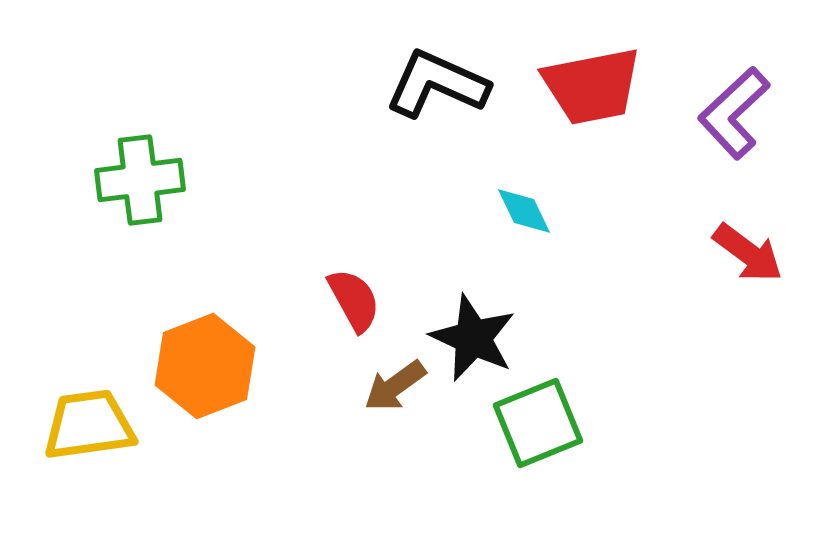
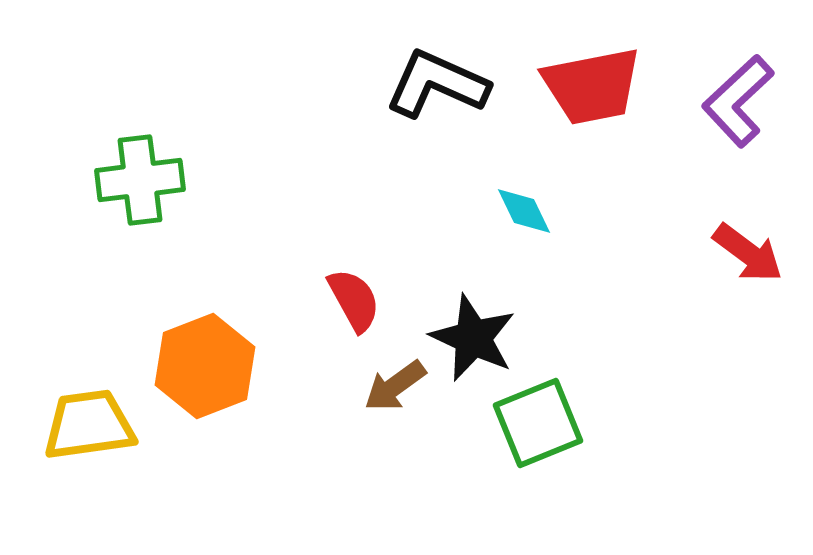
purple L-shape: moved 4 px right, 12 px up
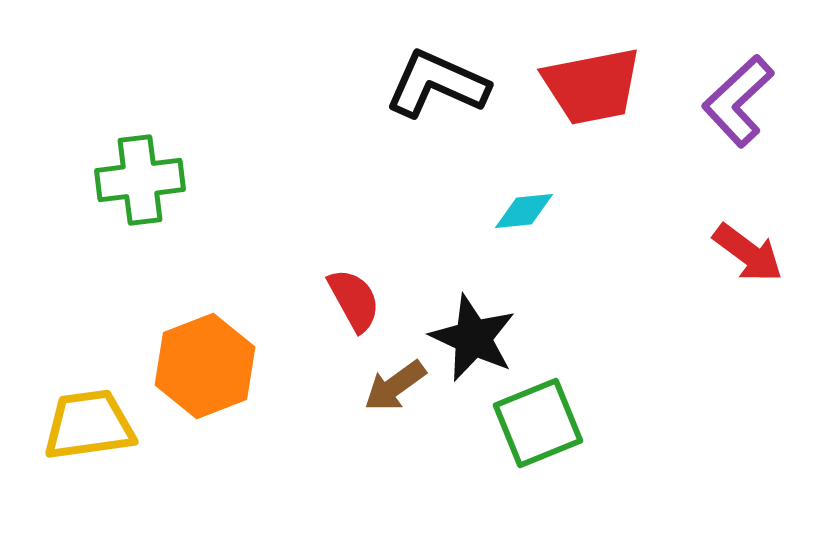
cyan diamond: rotated 70 degrees counterclockwise
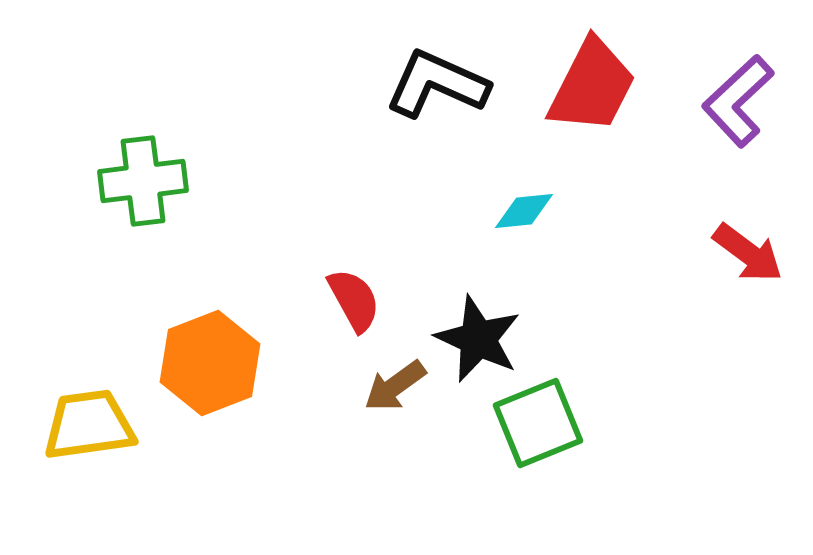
red trapezoid: rotated 52 degrees counterclockwise
green cross: moved 3 px right, 1 px down
black star: moved 5 px right, 1 px down
orange hexagon: moved 5 px right, 3 px up
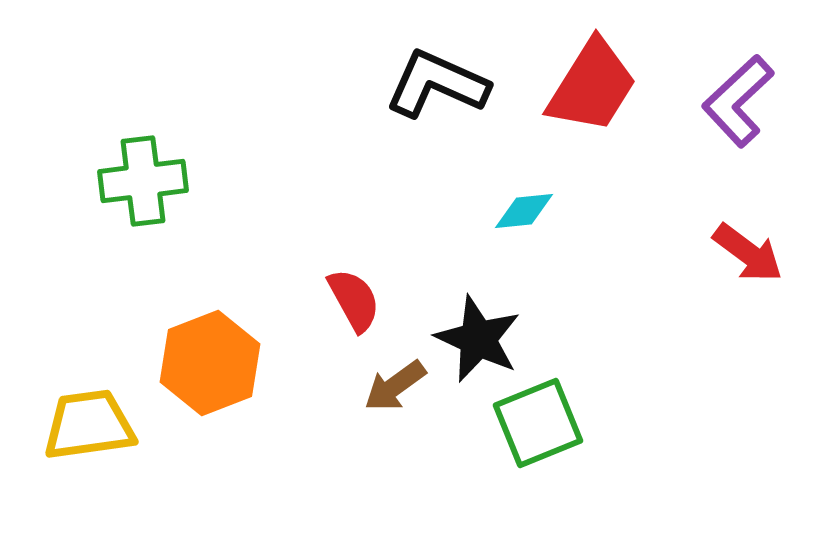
red trapezoid: rotated 5 degrees clockwise
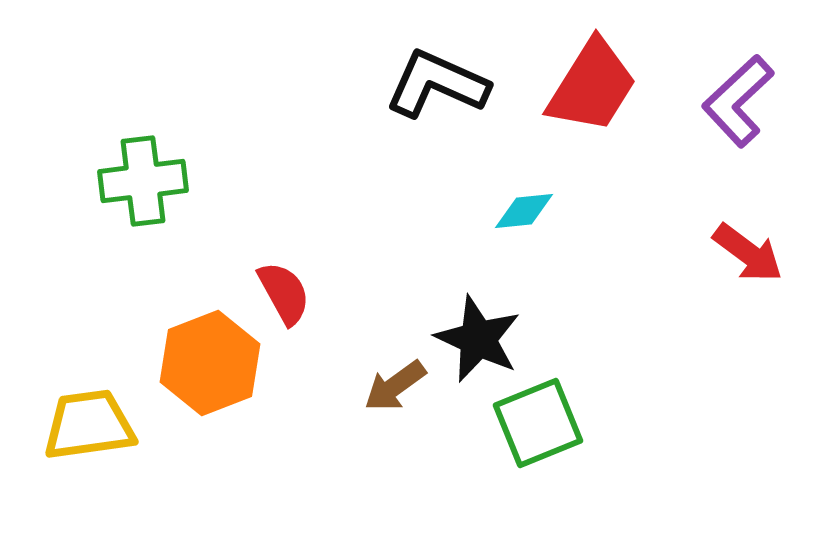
red semicircle: moved 70 px left, 7 px up
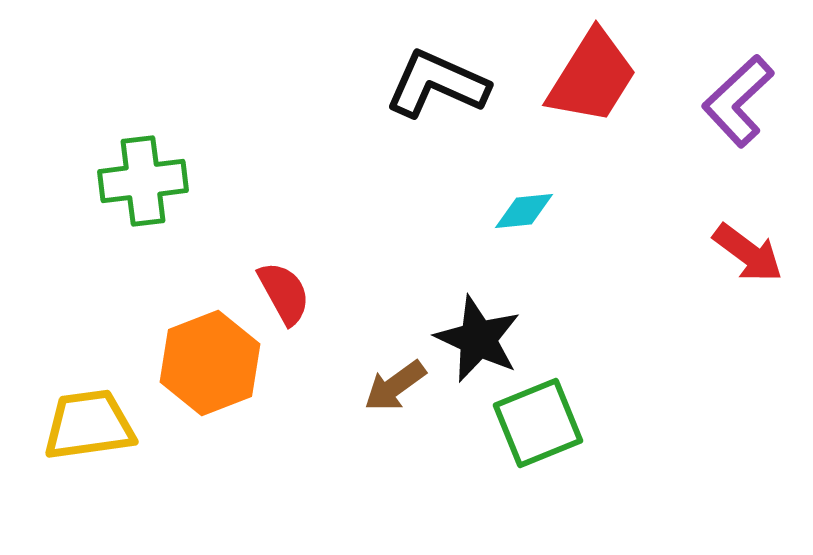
red trapezoid: moved 9 px up
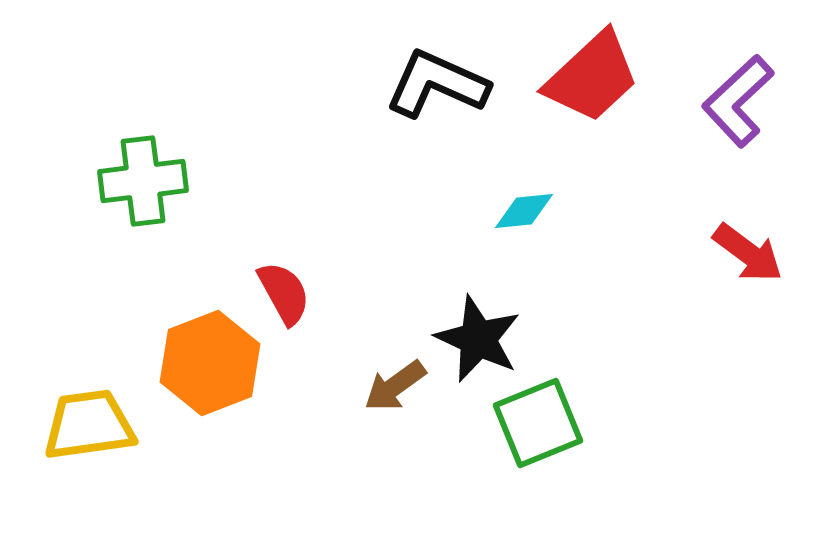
red trapezoid: rotated 15 degrees clockwise
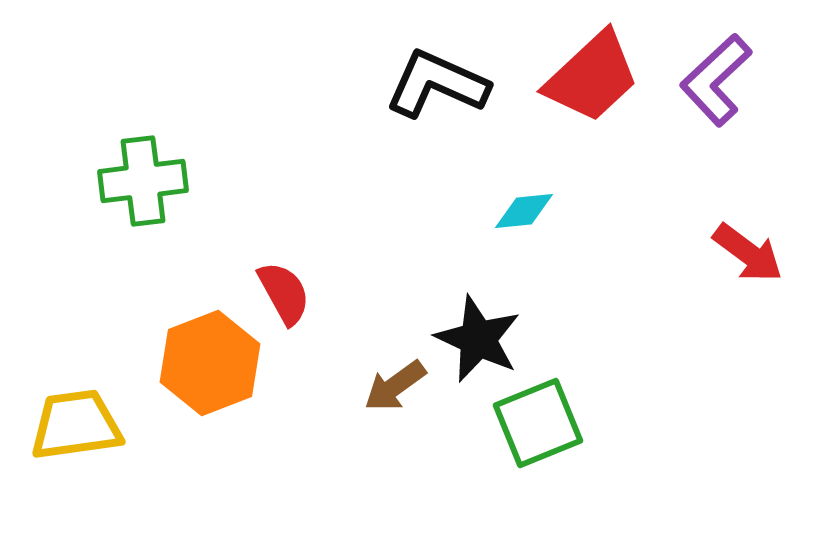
purple L-shape: moved 22 px left, 21 px up
yellow trapezoid: moved 13 px left
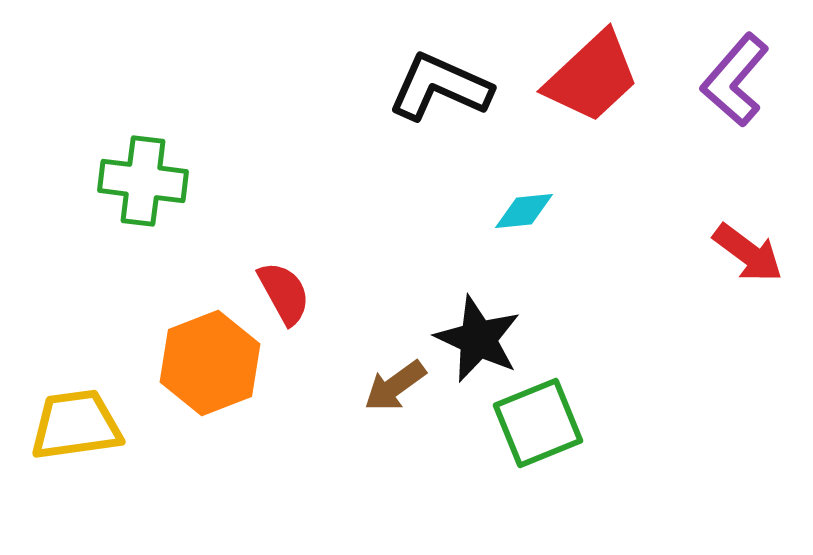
purple L-shape: moved 19 px right; rotated 6 degrees counterclockwise
black L-shape: moved 3 px right, 3 px down
green cross: rotated 14 degrees clockwise
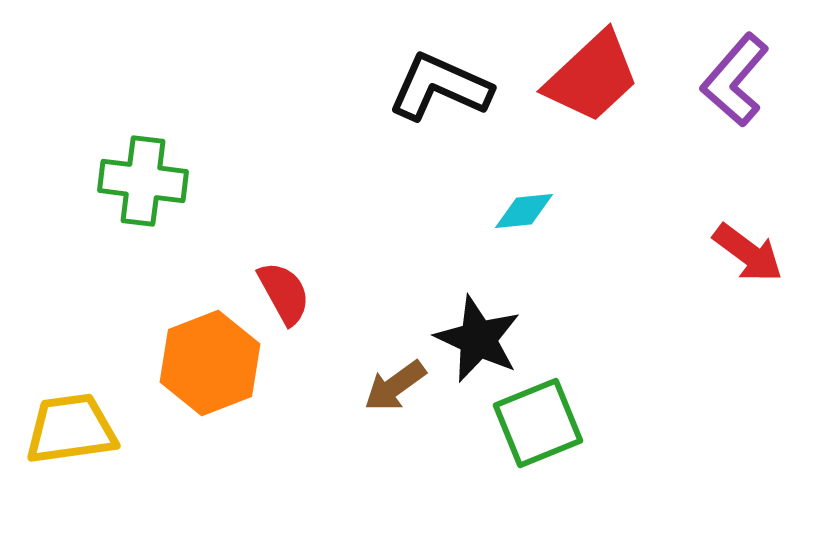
yellow trapezoid: moved 5 px left, 4 px down
